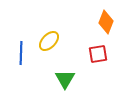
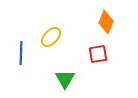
yellow ellipse: moved 2 px right, 4 px up
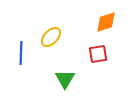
orange diamond: rotated 50 degrees clockwise
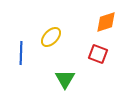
red square: rotated 30 degrees clockwise
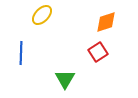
yellow ellipse: moved 9 px left, 22 px up
red square: moved 2 px up; rotated 36 degrees clockwise
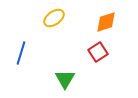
yellow ellipse: moved 12 px right, 3 px down; rotated 10 degrees clockwise
blue line: rotated 15 degrees clockwise
